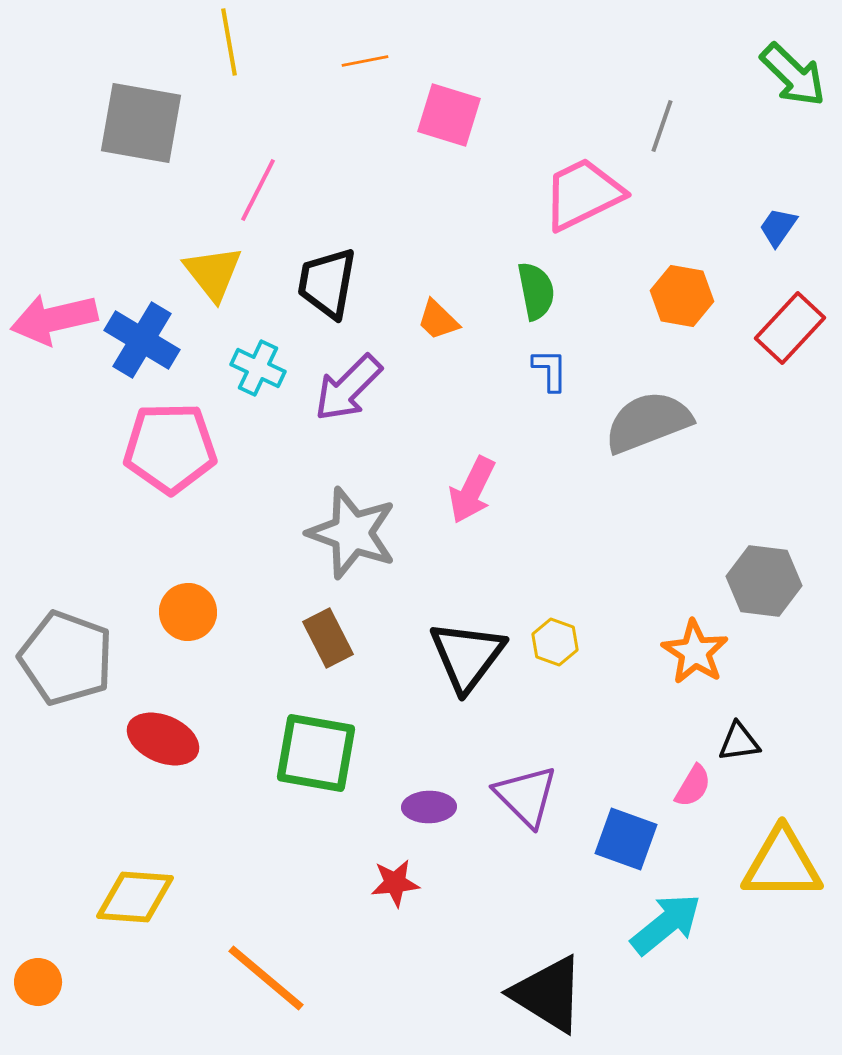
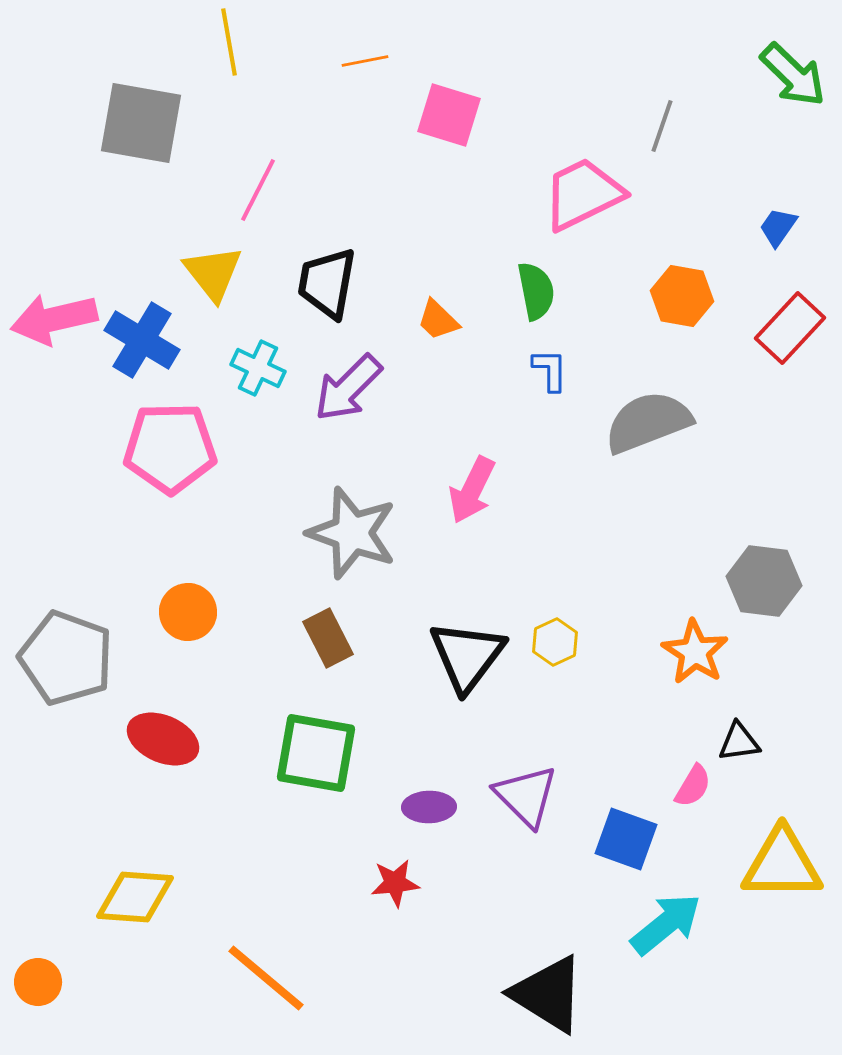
yellow hexagon at (555, 642): rotated 15 degrees clockwise
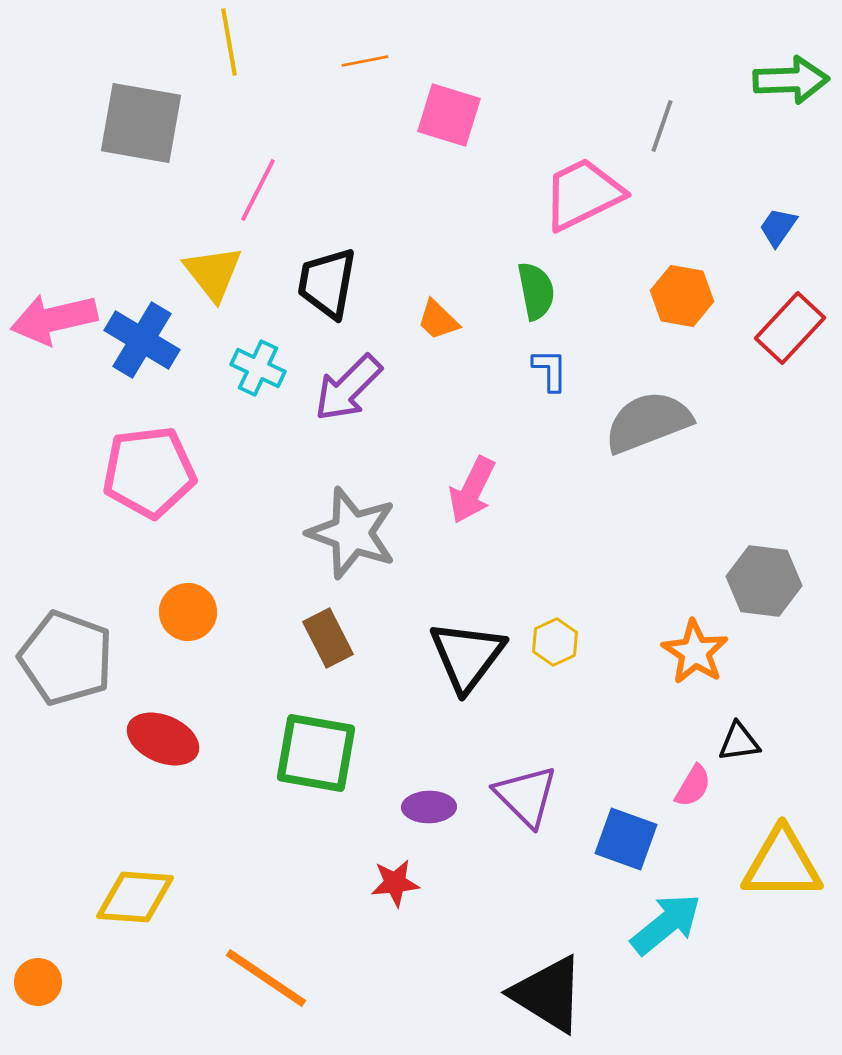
green arrow at (793, 75): moved 2 px left, 5 px down; rotated 46 degrees counterclockwise
pink pentagon at (170, 448): moved 21 px left, 24 px down; rotated 6 degrees counterclockwise
orange line at (266, 978): rotated 6 degrees counterclockwise
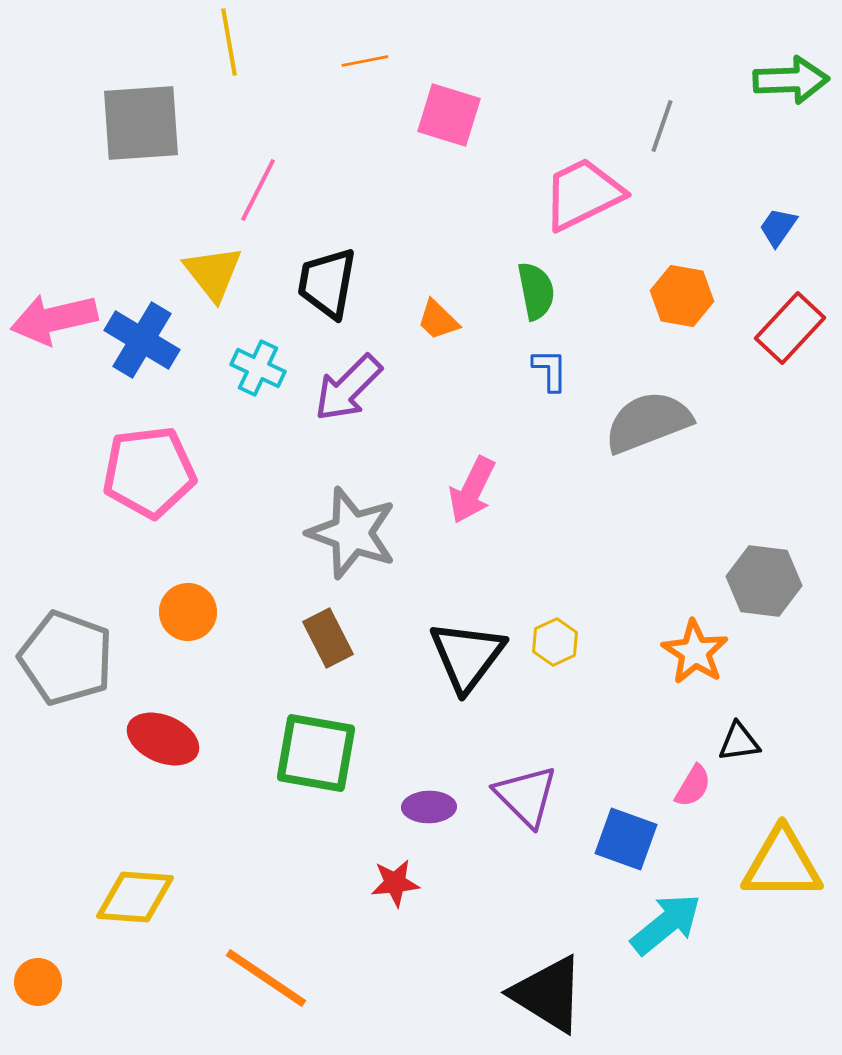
gray square at (141, 123): rotated 14 degrees counterclockwise
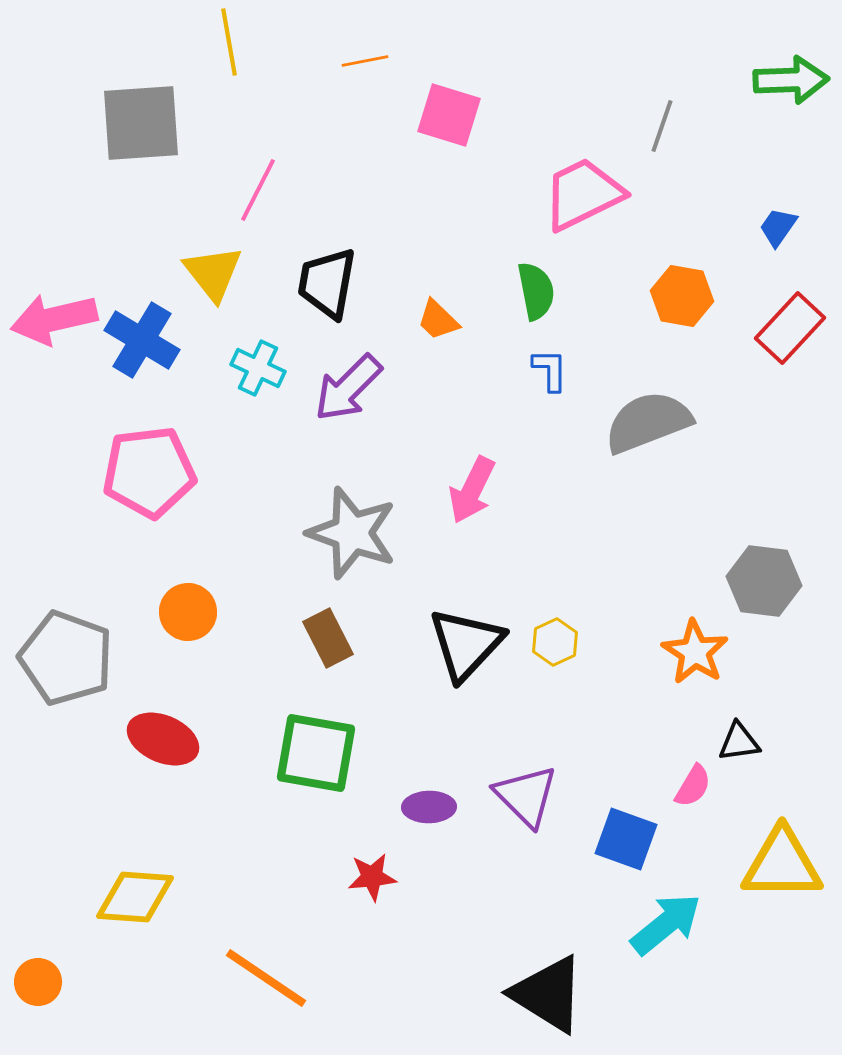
black triangle at (467, 656): moved 1 px left, 12 px up; rotated 6 degrees clockwise
red star at (395, 883): moved 23 px left, 6 px up
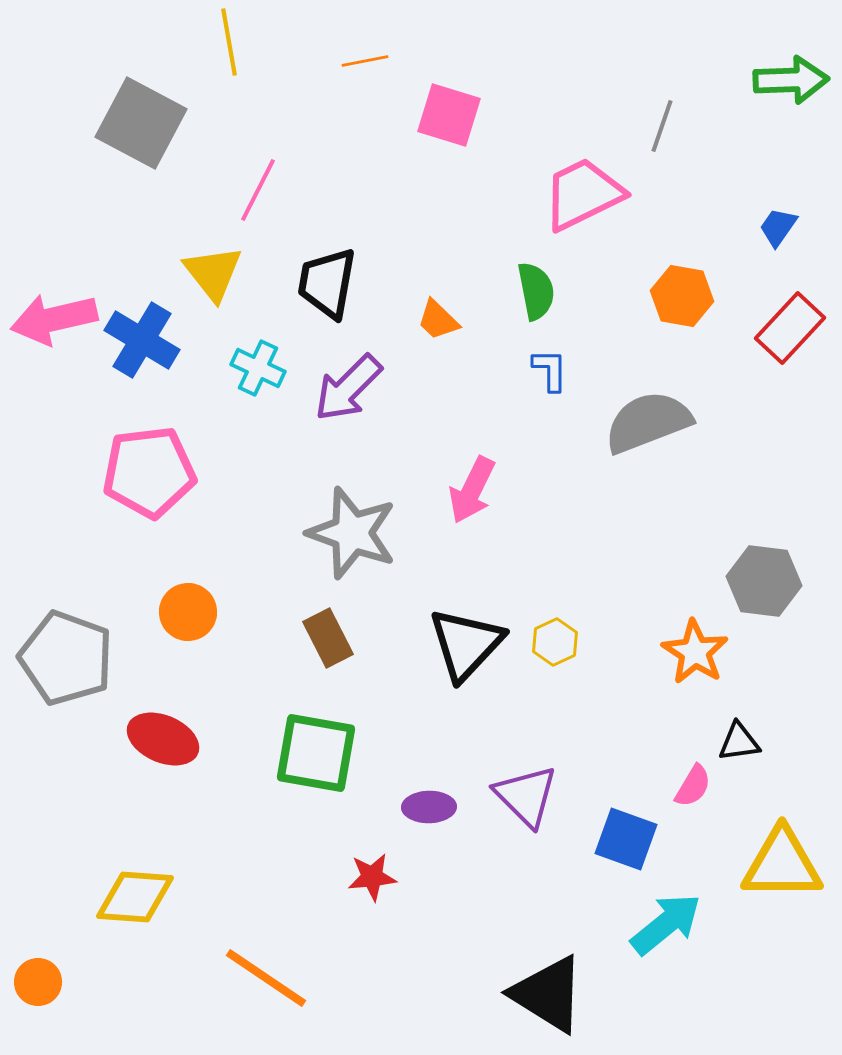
gray square at (141, 123): rotated 32 degrees clockwise
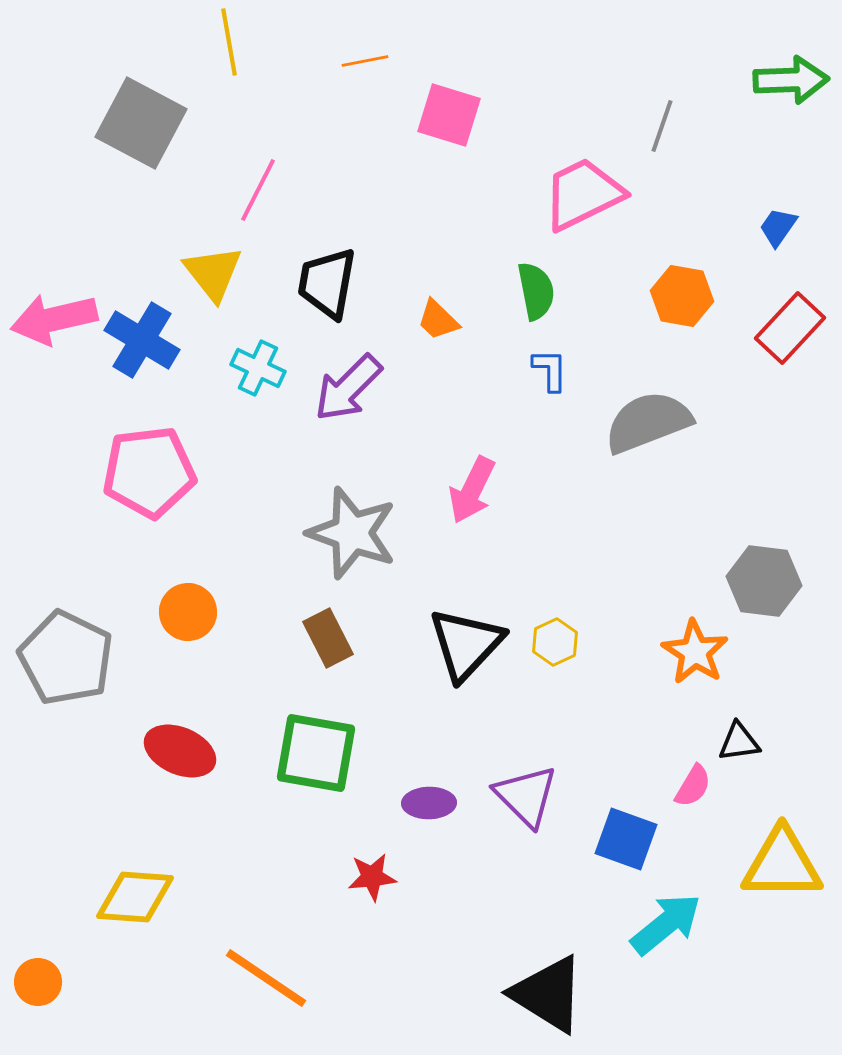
gray pentagon at (66, 658): rotated 6 degrees clockwise
red ellipse at (163, 739): moved 17 px right, 12 px down
purple ellipse at (429, 807): moved 4 px up
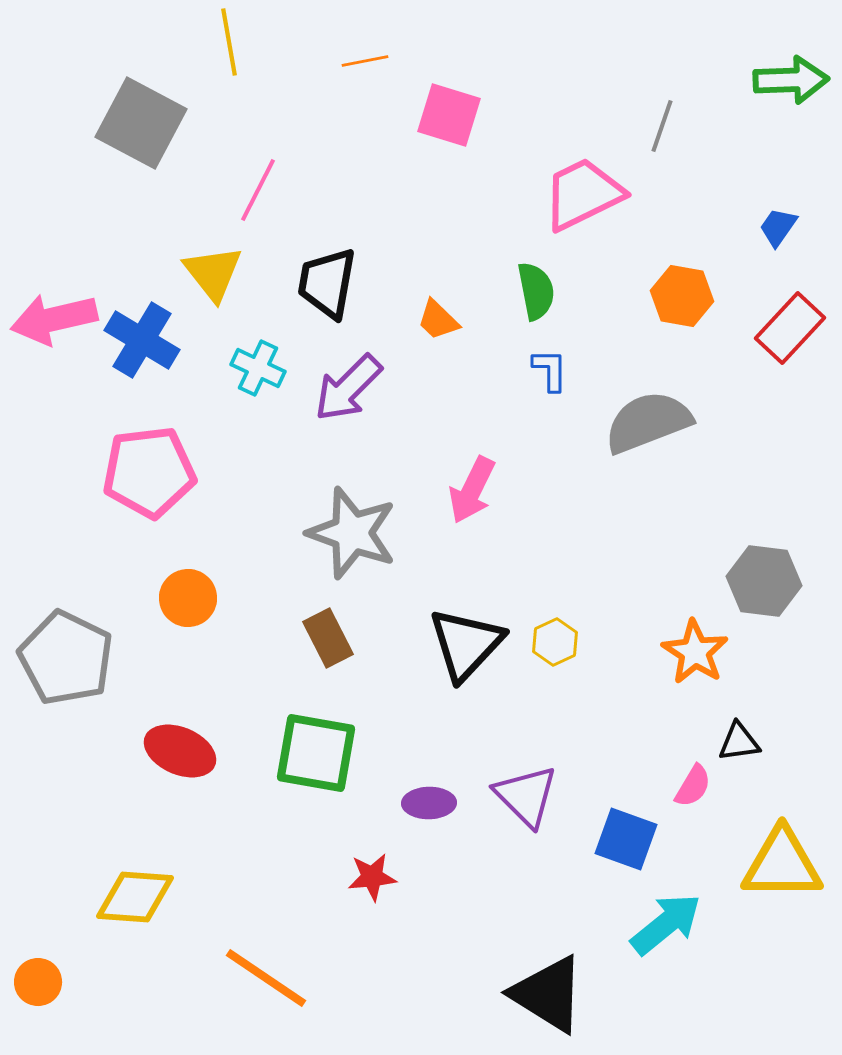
orange circle at (188, 612): moved 14 px up
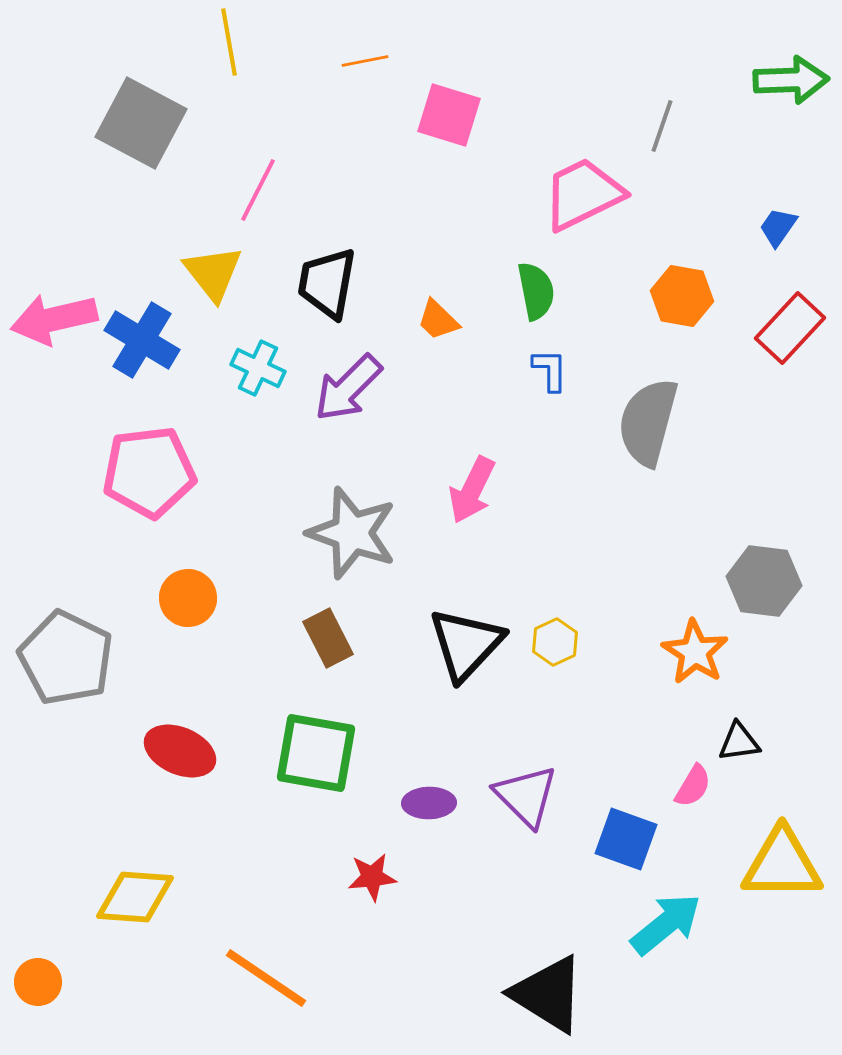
gray semicircle at (648, 422): rotated 54 degrees counterclockwise
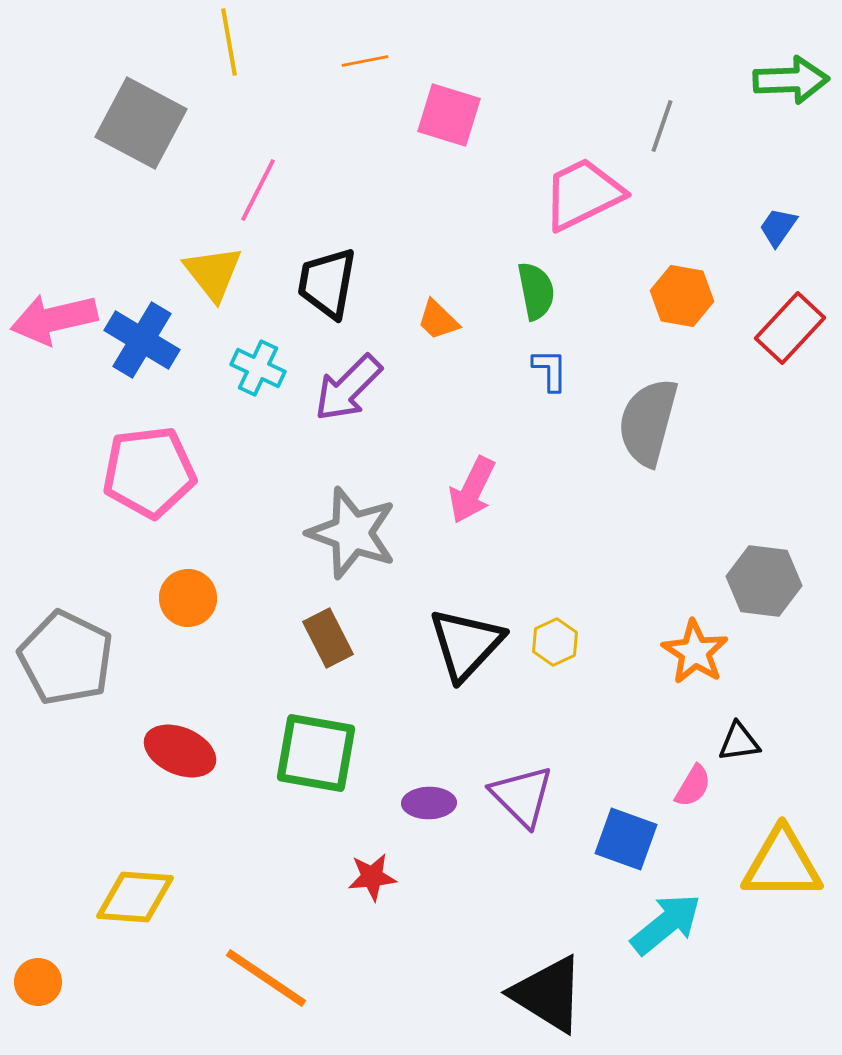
purple triangle at (526, 796): moved 4 px left
